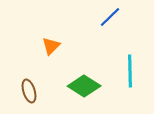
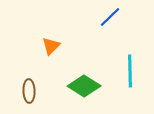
brown ellipse: rotated 15 degrees clockwise
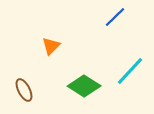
blue line: moved 5 px right
cyan line: rotated 44 degrees clockwise
brown ellipse: moved 5 px left, 1 px up; rotated 25 degrees counterclockwise
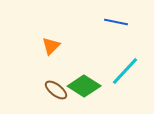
blue line: moved 1 px right, 5 px down; rotated 55 degrees clockwise
cyan line: moved 5 px left
brown ellipse: moved 32 px right; rotated 25 degrees counterclockwise
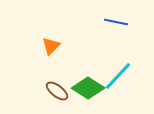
cyan line: moved 7 px left, 5 px down
green diamond: moved 4 px right, 2 px down
brown ellipse: moved 1 px right, 1 px down
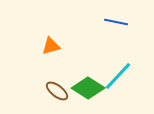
orange triangle: rotated 30 degrees clockwise
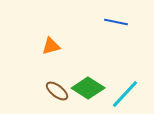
cyan line: moved 7 px right, 18 px down
